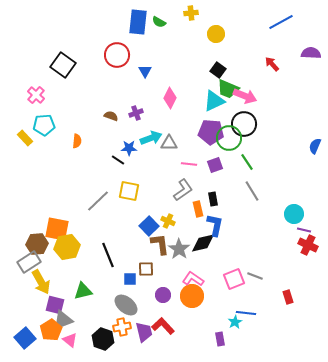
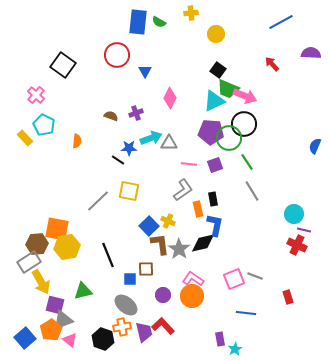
cyan pentagon at (44, 125): rotated 30 degrees clockwise
red cross at (308, 245): moved 11 px left
cyan star at (235, 322): moved 27 px down
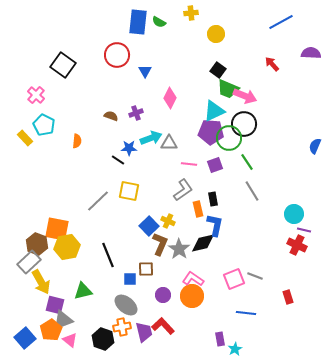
cyan triangle at (214, 101): moved 10 px down
brown hexagon at (37, 244): rotated 25 degrees clockwise
brown L-shape at (160, 244): rotated 30 degrees clockwise
gray rectangle at (29, 262): rotated 10 degrees counterclockwise
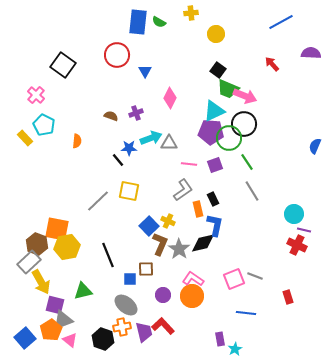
black line at (118, 160): rotated 16 degrees clockwise
black rectangle at (213, 199): rotated 16 degrees counterclockwise
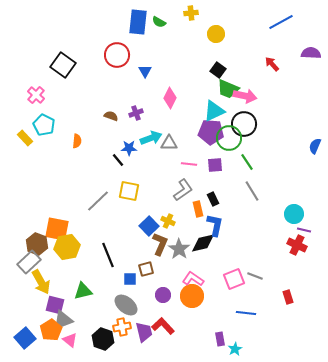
pink arrow at (245, 96): rotated 10 degrees counterclockwise
purple square at (215, 165): rotated 14 degrees clockwise
brown square at (146, 269): rotated 14 degrees counterclockwise
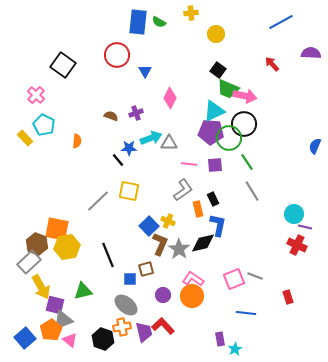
blue L-shape at (215, 225): moved 3 px right
purple line at (304, 230): moved 1 px right, 3 px up
yellow arrow at (41, 282): moved 5 px down
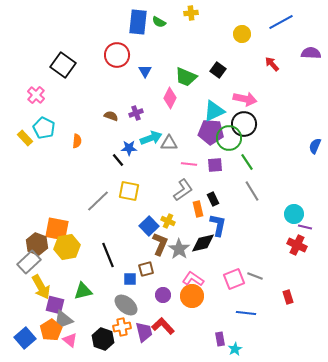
yellow circle at (216, 34): moved 26 px right
green trapezoid at (228, 89): moved 42 px left, 12 px up
pink arrow at (245, 96): moved 3 px down
cyan pentagon at (44, 125): moved 3 px down
